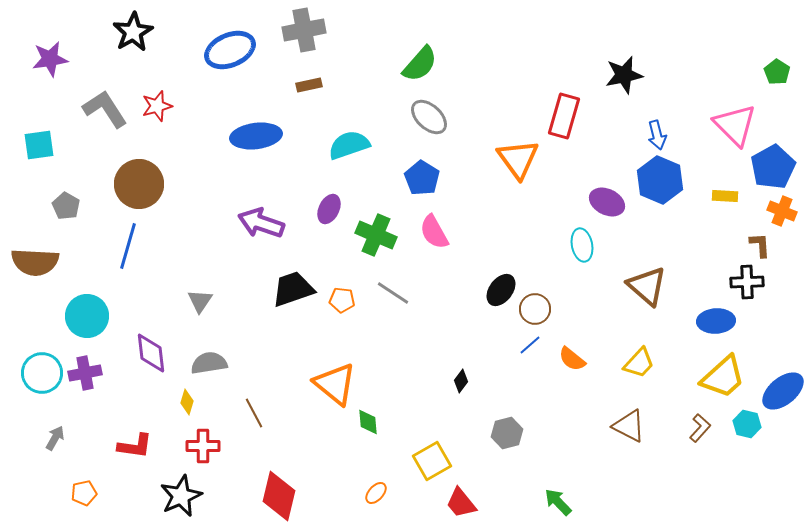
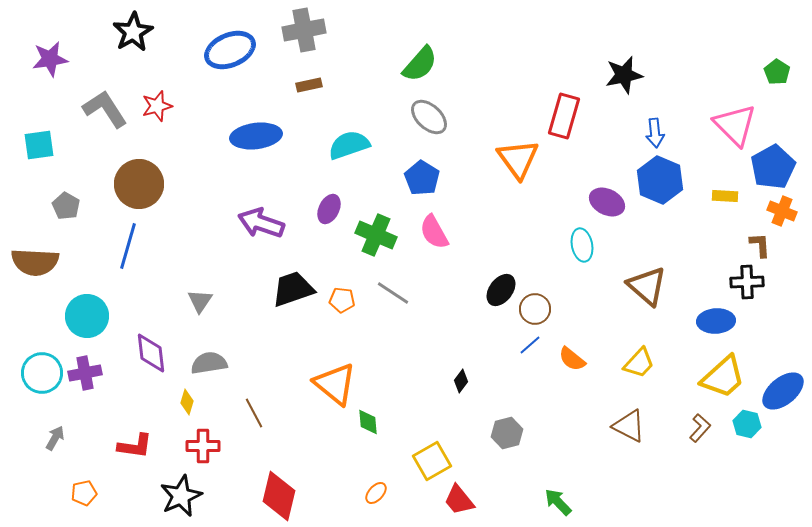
blue arrow at (657, 135): moved 2 px left, 2 px up; rotated 8 degrees clockwise
red trapezoid at (461, 503): moved 2 px left, 3 px up
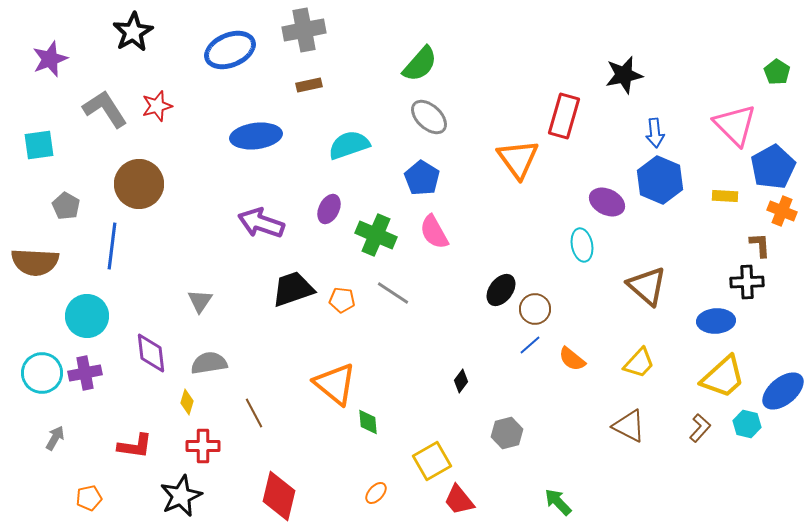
purple star at (50, 59): rotated 12 degrees counterclockwise
blue line at (128, 246): moved 16 px left; rotated 9 degrees counterclockwise
orange pentagon at (84, 493): moved 5 px right, 5 px down
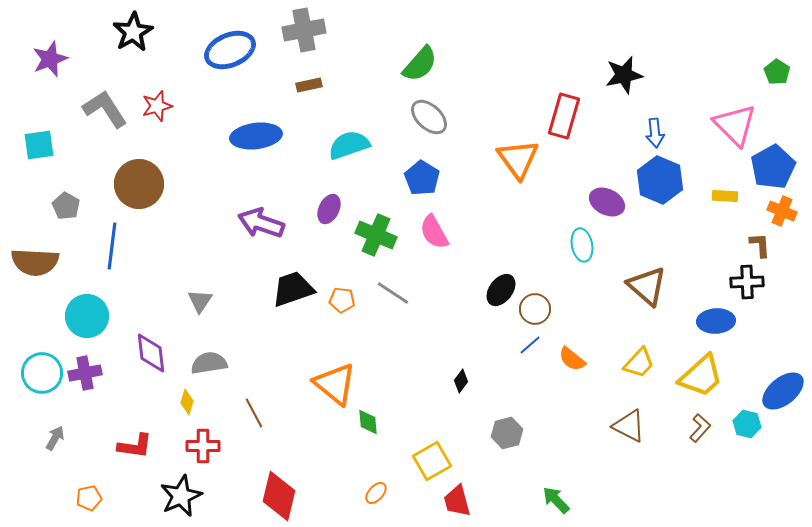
yellow trapezoid at (723, 377): moved 22 px left, 1 px up
red trapezoid at (459, 500): moved 2 px left, 1 px down; rotated 24 degrees clockwise
green arrow at (558, 502): moved 2 px left, 2 px up
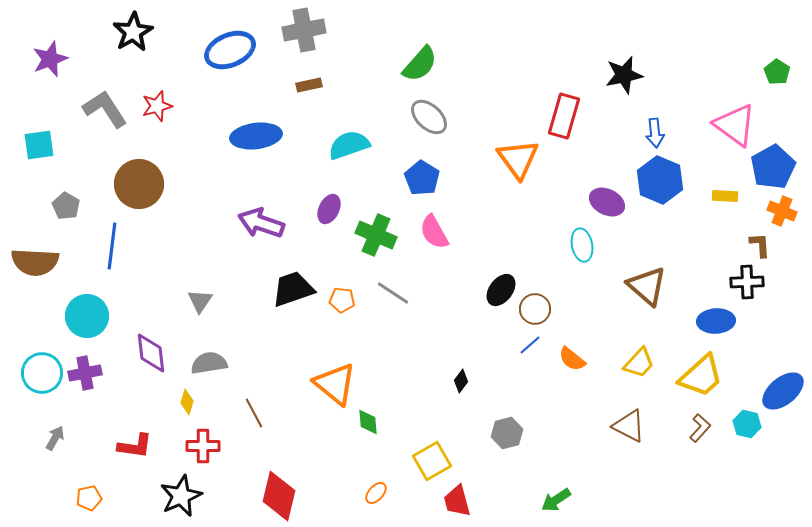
pink triangle at (735, 125): rotated 9 degrees counterclockwise
green arrow at (556, 500): rotated 80 degrees counterclockwise
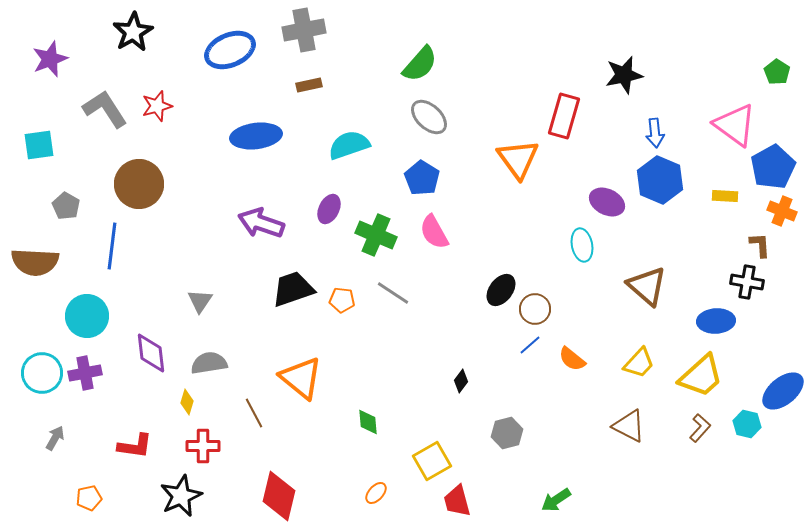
black cross at (747, 282): rotated 12 degrees clockwise
orange triangle at (335, 384): moved 34 px left, 6 px up
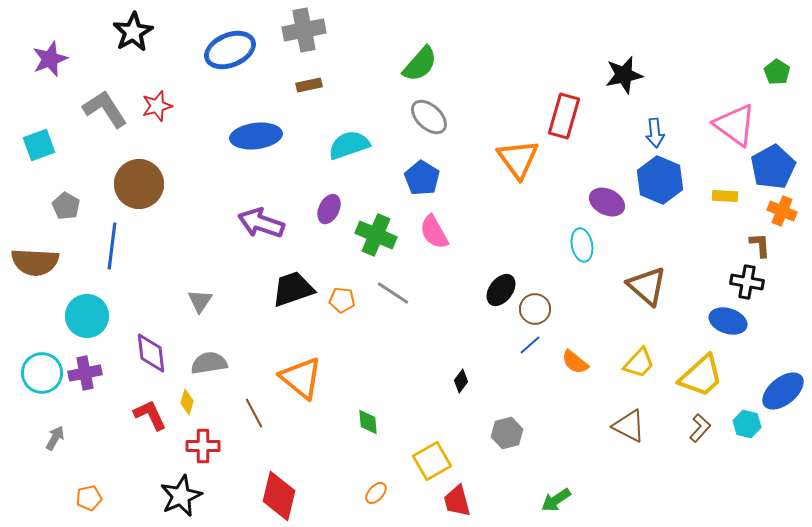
cyan square at (39, 145): rotated 12 degrees counterclockwise
blue ellipse at (716, 321): moved 12 px right; rotated 21 degrees clockwise
orange semicircle at (572, 359): moved 3 px right, 3 px down
red L-shape at (135, 446): moved 15 px right, 31 px up; rotated 123 degrees counterclockwise
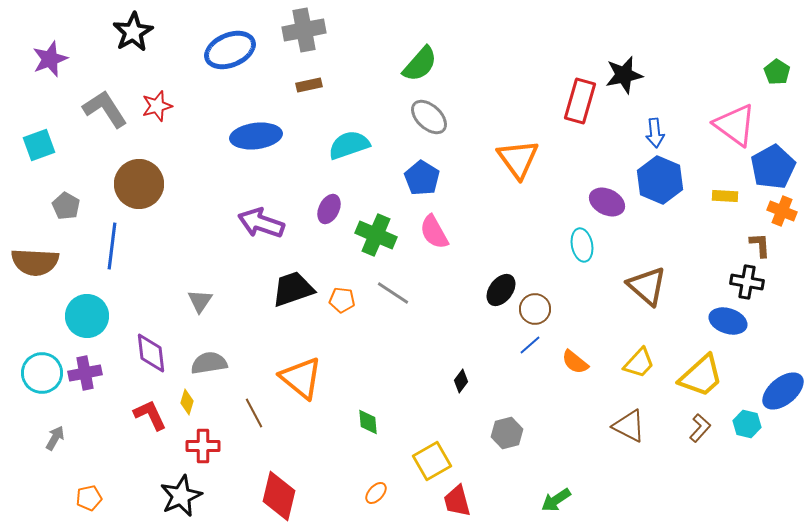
red rectangle at (564, 116): moved 16 px right, 15 px up
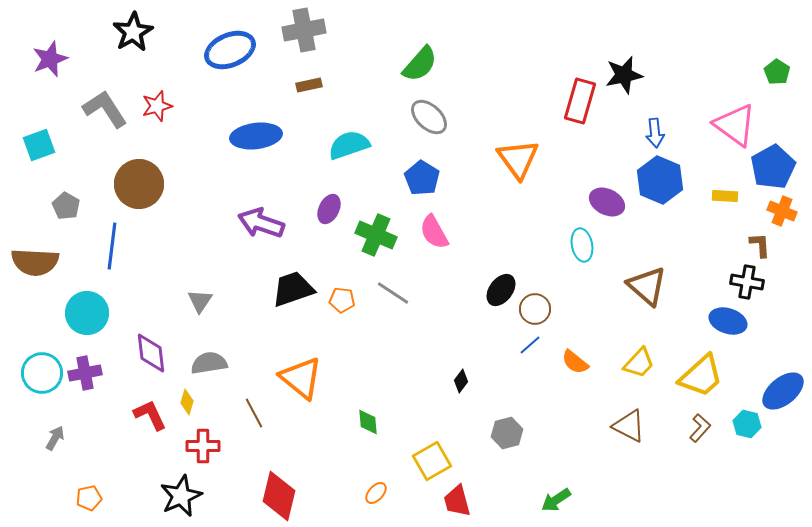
cyan circle at (87, 316): moved 3 px up
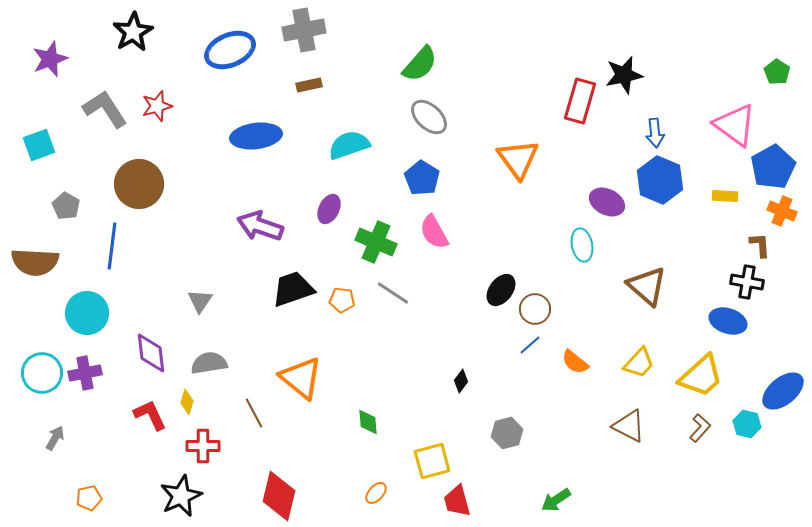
purple arrow at (261, 223): moved 1 px left, 3 px down
green cross at (376, 235): moved 7 px down
yellow square at (432, 461): rotated 15 degrees clockwise
